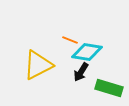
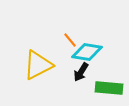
orange line: rotated 28 degrees clockwise
green rectangle: rotated 12 degrees counterclockwise
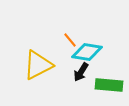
green rectangle: moved 3 px up
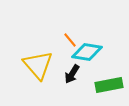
yellow triangle: rotated 44 degrees counterclockwise
black arrow: moved 9 px left, 2 px down
green rectangle: rotated 16 degrees counterclockwise
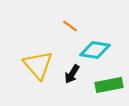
orange line: moved 14 px up; rotated 14 degrees counterclockwise
cyan diamond: moved 8 px right, 2 px up
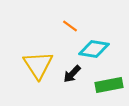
cyan diamond: moved 1 px left, 1 px up
yellow triangle: rotated 8 degrees clockwise
black arrow: rotated 12 degrees clockwise
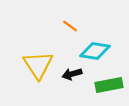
cyan diamond: moved 1 px right, 2 px down
black arrow: rotated 30 degrees clockwise
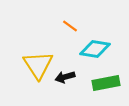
cyan diamond: moved 2 px up
black arrow: moved 7 px left, 3 px down
green rectangle: moved 3 px left, 2 px up
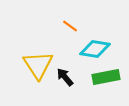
black arrow: rotated 66 degrees clockwise
green rectangle: moved 6 px up
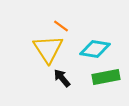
orange line: moved 9 px left
yellow triangle: moved 10 px right, 16 px up
black arrow: moved 3 px left, 1 px down
